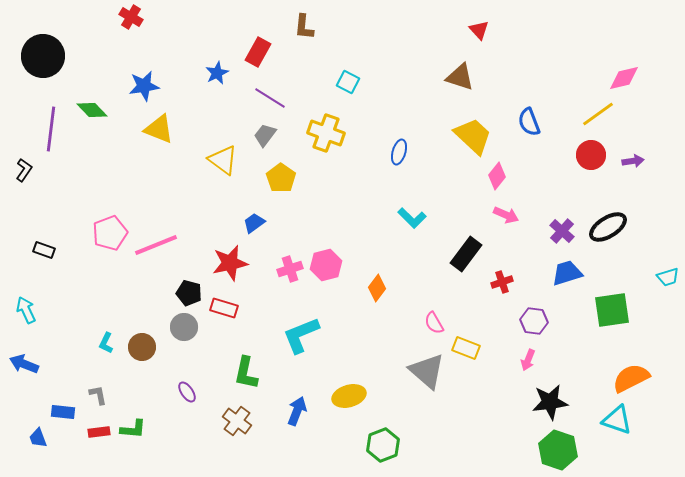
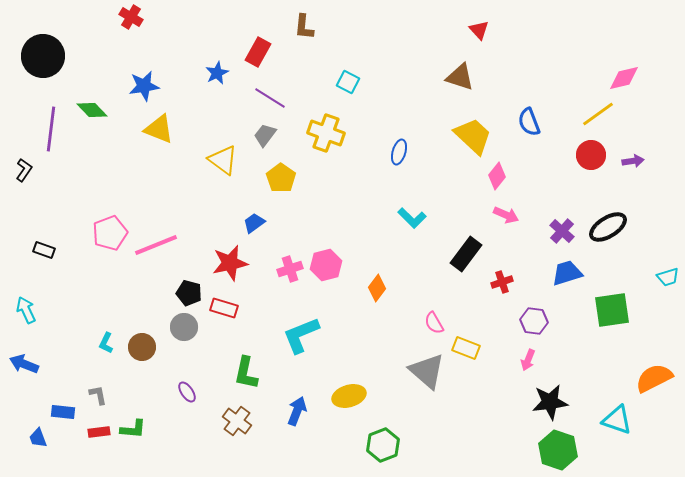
orange semicircle at (631, 378): moved 23 px right
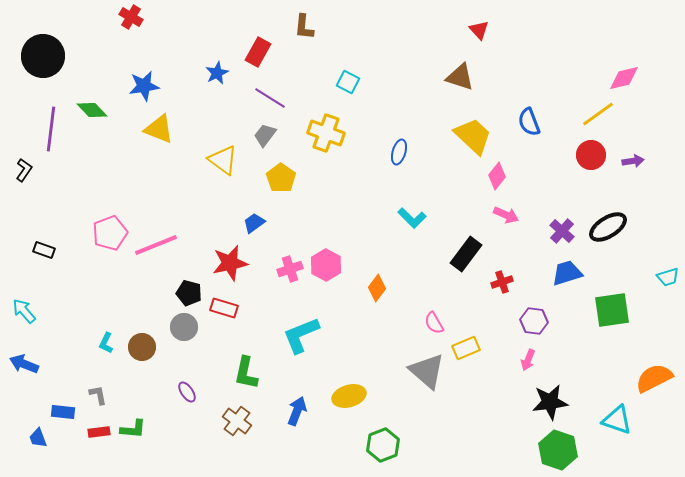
pink hexagon at (326, 265): rotated 16 degrees counterclockwise
cyan arrow at (26, 310): moved 2 px left, 1 px down; rotated 16 degrees counterclockwise
yellow rectangle at (466, 348): rotated 44 degrees counterclockwise
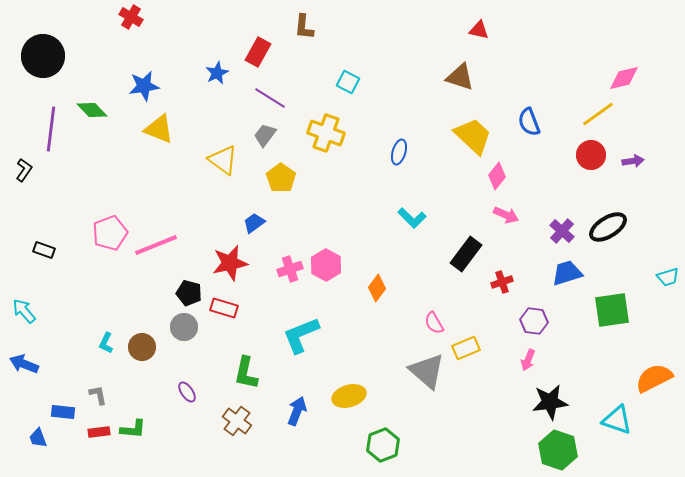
red triangle at (479, 30): rotated 35 degrees counterclockwise
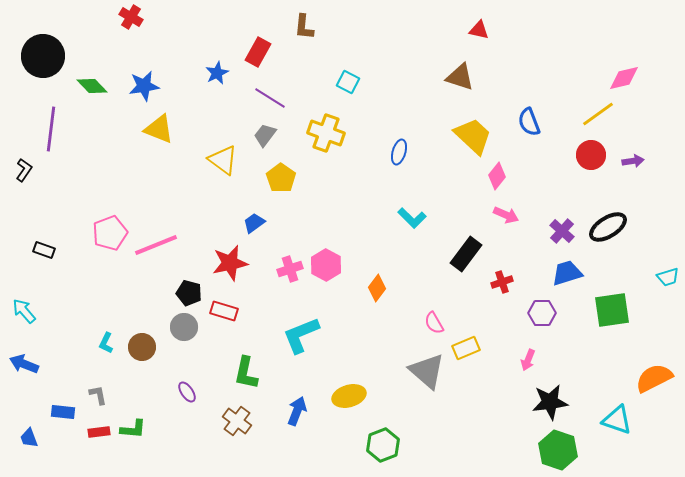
green diamond at (92, 110): moved 24 px up
red rectangle at (224, 308): moved 3 px down
purple hexagon at (534, 321): moved 8 px right, 8 px up; rotated 8 degrees counterclockwise
blue trapezoid at (38, 438): moved 9 px left
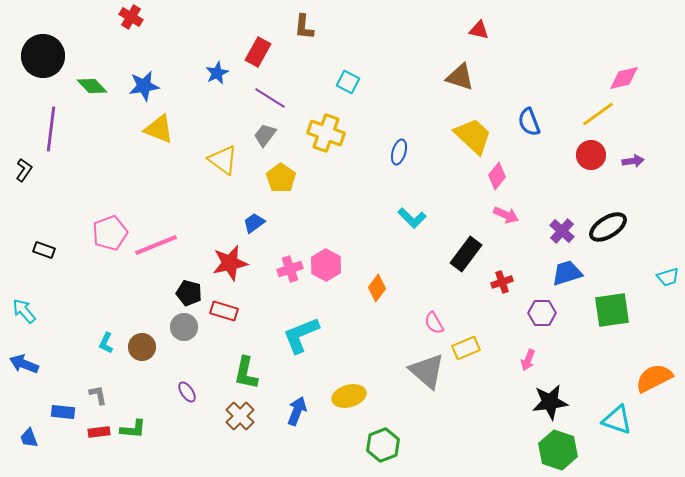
brown cross at (237, 421): moved 3 px right, 5 px up; rotated 8 degrees clockwise
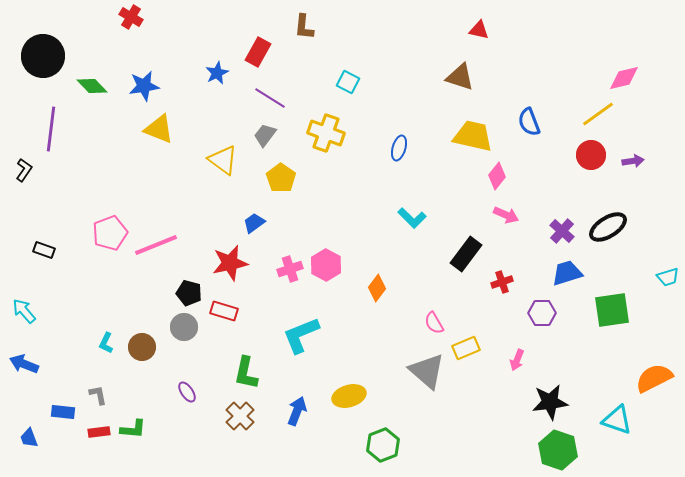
yellow trapezoid at (473, 136): rotated 30 degrees counterclockwise
blue ellipse at (399, 152): moved 4 px up
pink arrow at (528, 360): moved 11 px left
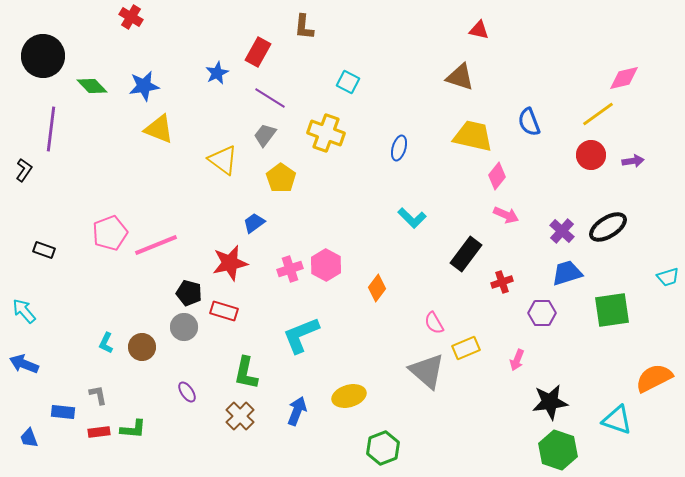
green hexagon at (383, 445): moved 3 px down
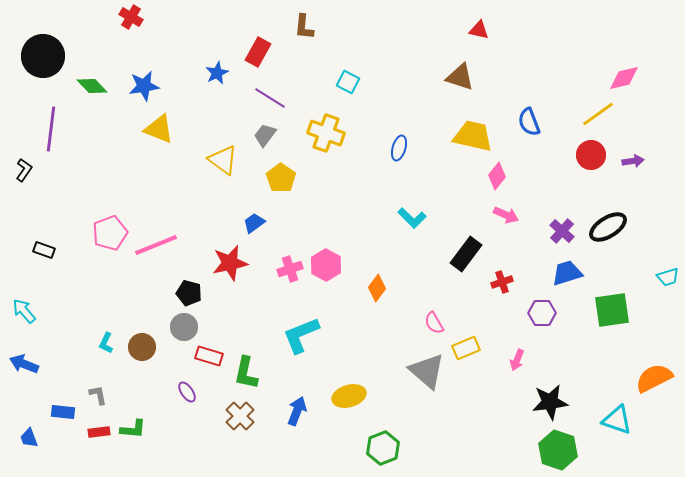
red rectangle at (224, 311): moved 15 px left, 45 px down
